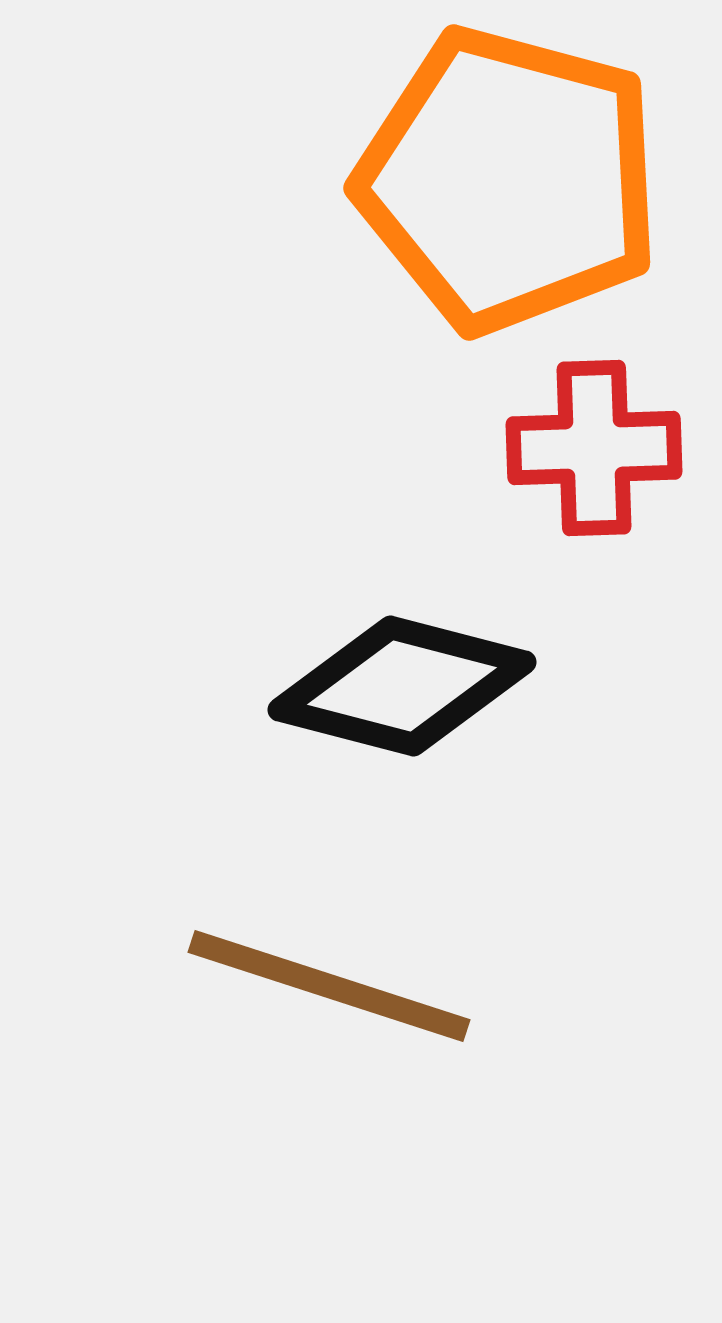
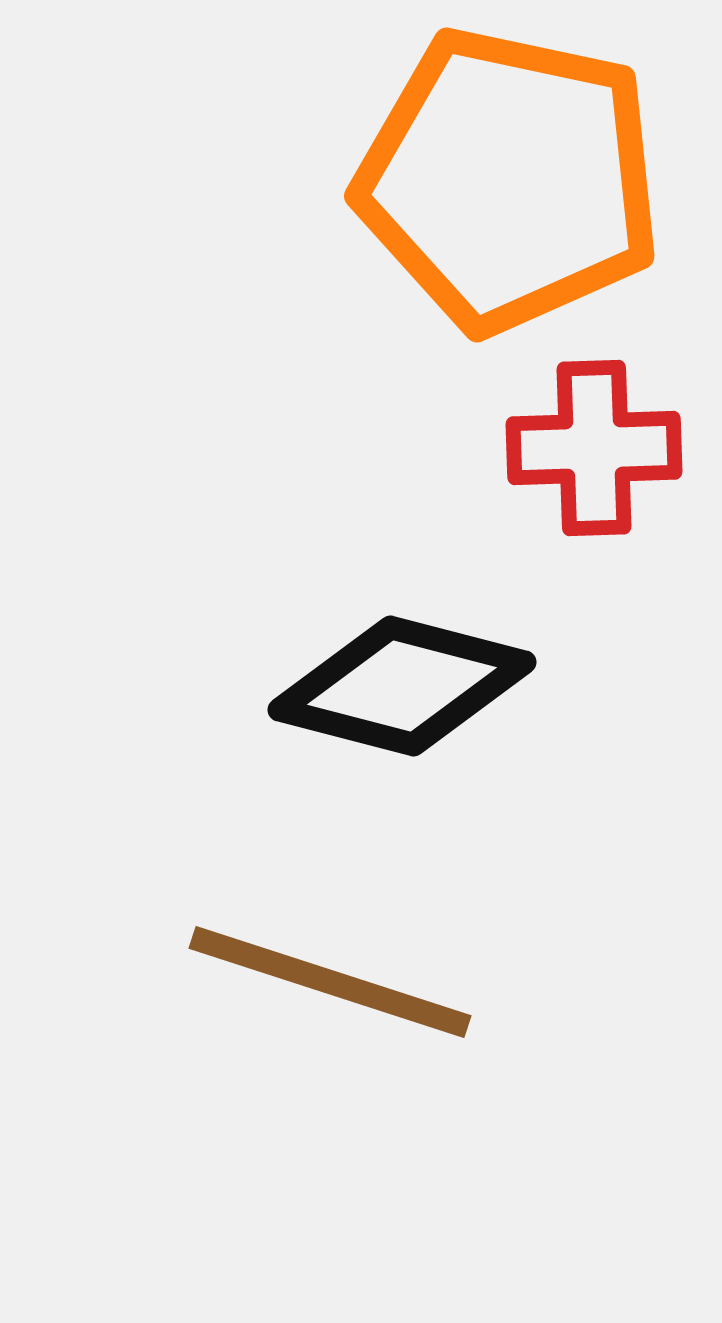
orange pentagon: rotated 3 degrees counterclockwise
brown line: moved 1 px right, 4 px up
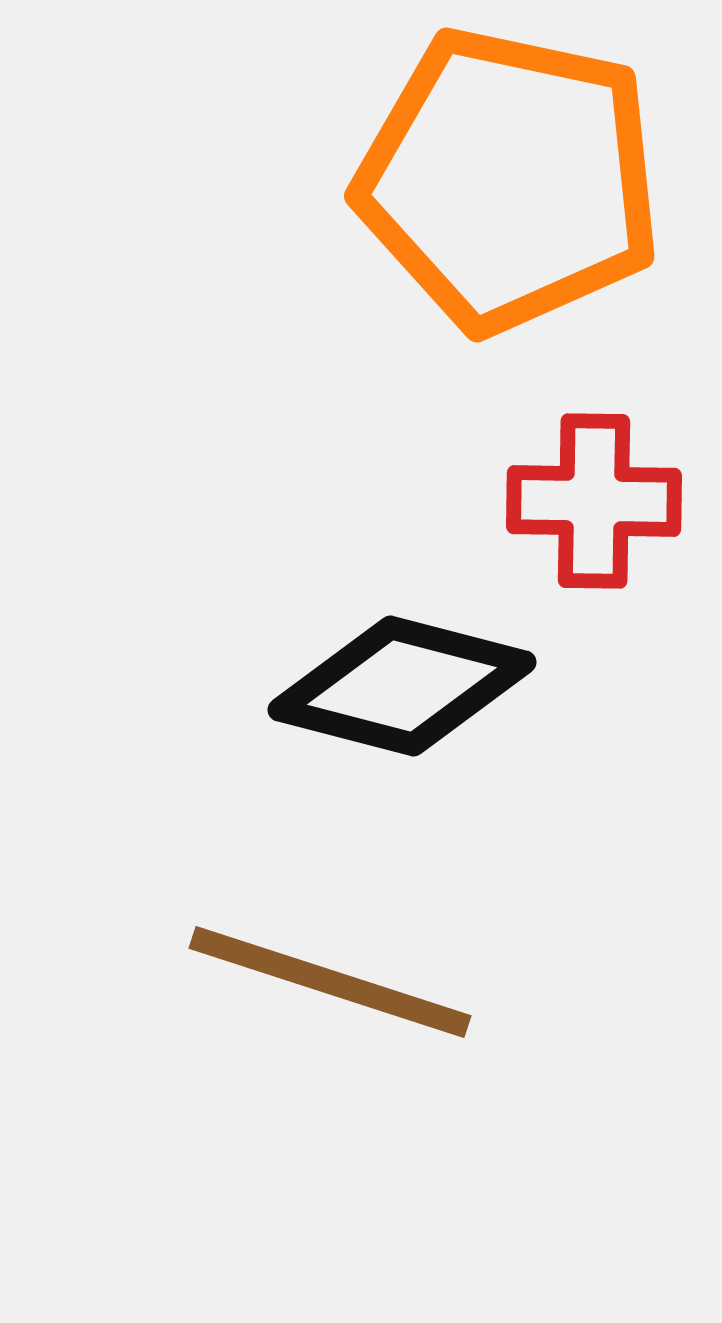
red cross: moved 53 px down; rotated 3 degrees clockwise
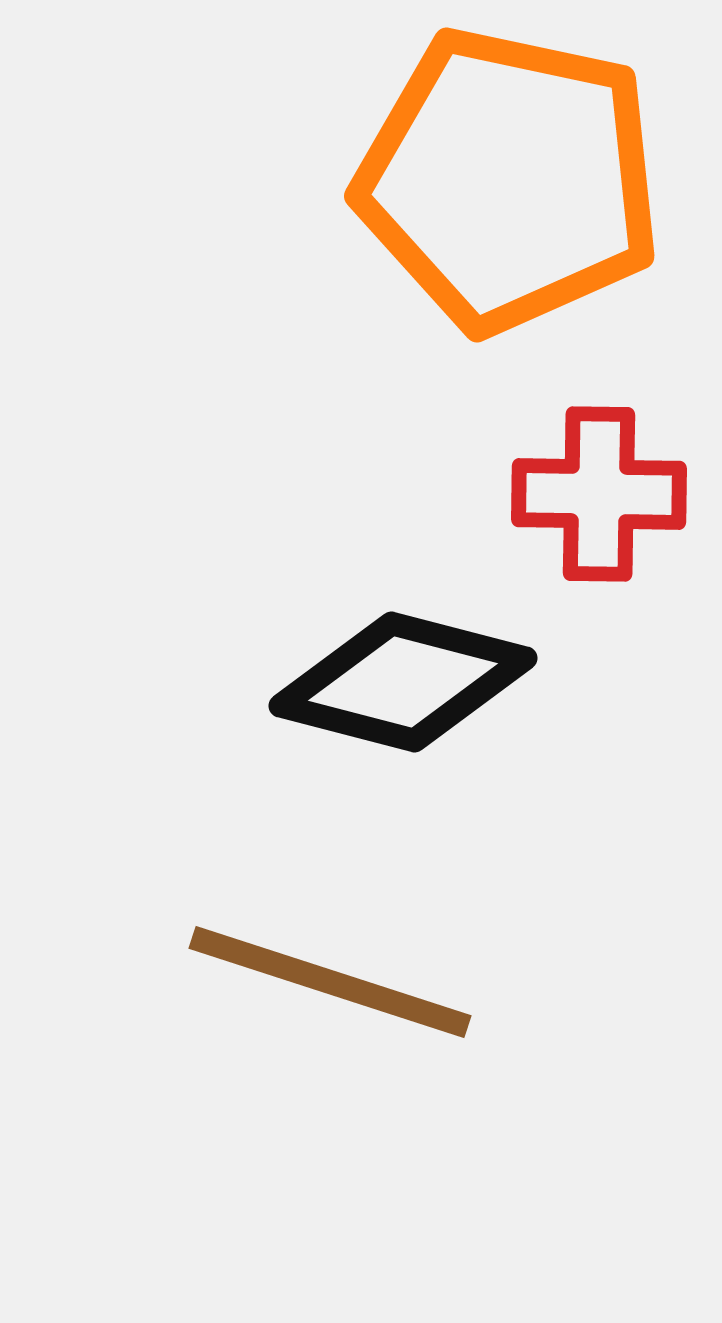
red cross: moved 5 px right, 7 px up
black diamond: moved 1 px right, 4 px up
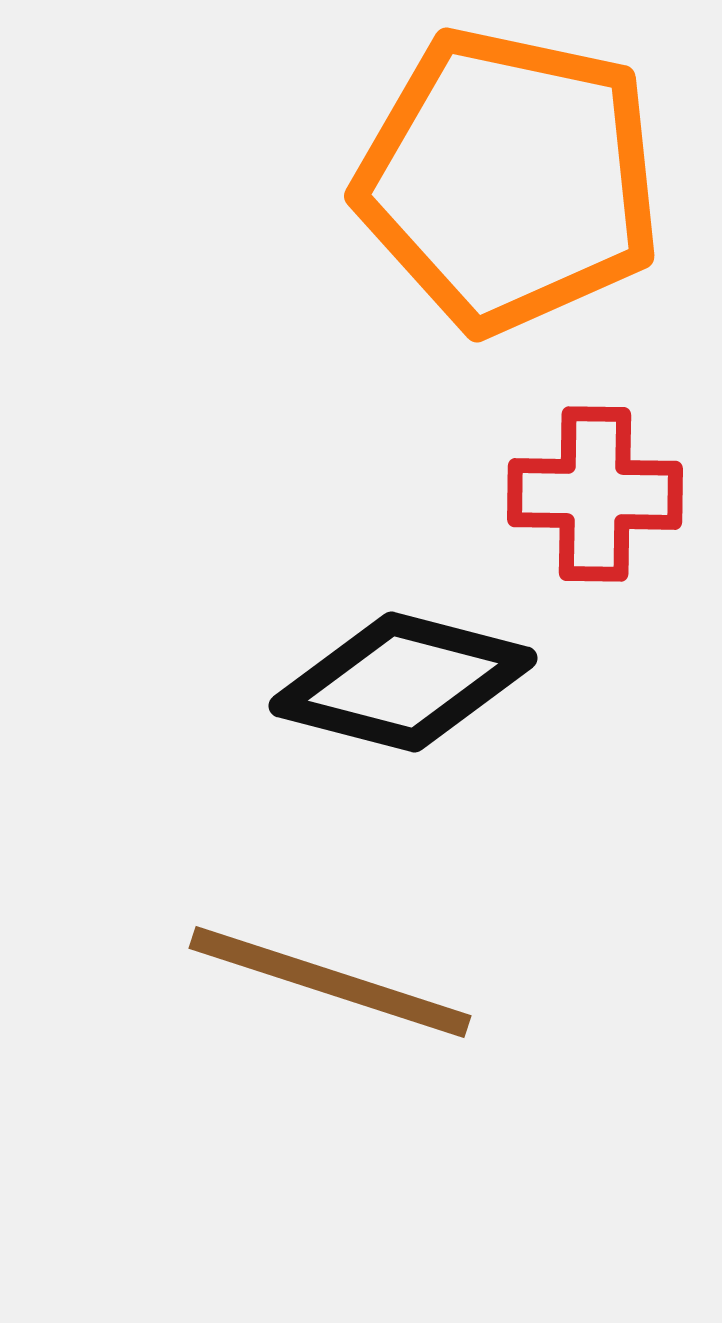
red cross: moved 4 px left
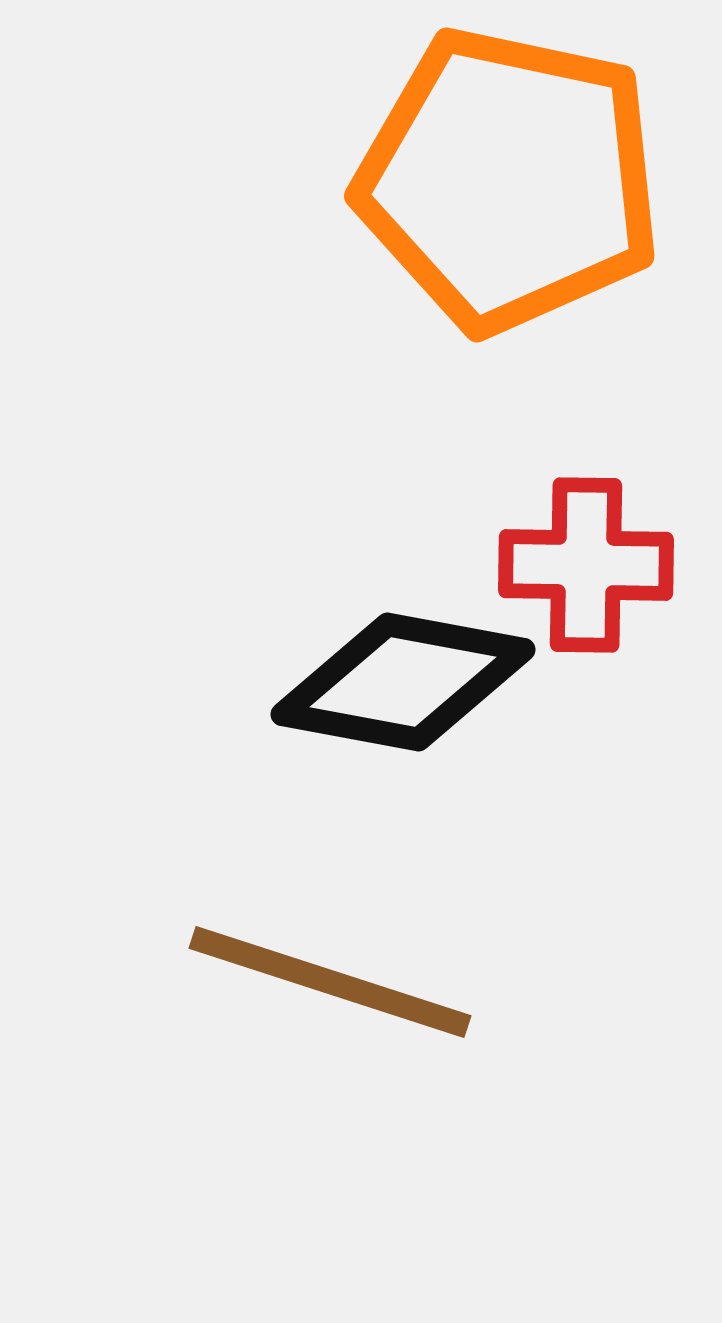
red cross: moved 9 px left, 71 px down
black diamond: rotated 4 degrees counterclockwise
